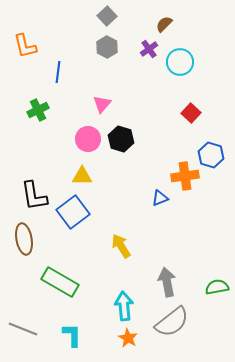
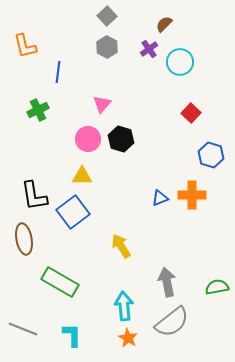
orange cross: moved 7 px right, 19 px down; rotated 8 degrees clockwise
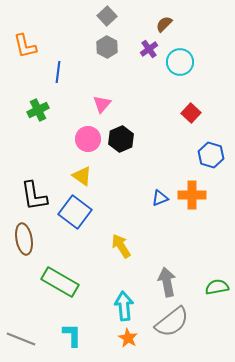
black hexagon: rotated 20 degrees clockwise
yellow triangle: rotated 35 degrees clockwise
blue square: moved 2 px right; rotated 16 degrees counterclockwise
gray line: moved 2 px left, 10 px down
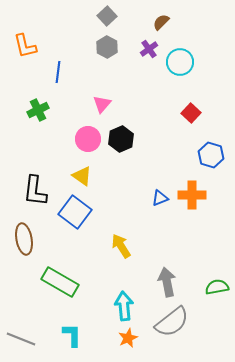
brown semicircle: moved 3 px left, 2 px up
black L-shape: moved 1 px right, 5 px up; rotated 16 degrees clockwise
orange star: rotated 18 degrees clockwise
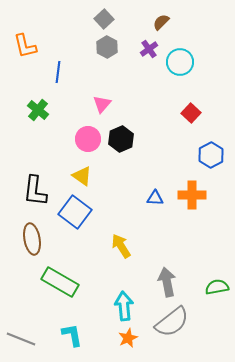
gray square: moved 3 px left, 3 px down
green cross: rotated 25 degrees counterclockwise
blue hexagon: rotated 15 degrees clockwise
blue triangle: moved 5 px left; rotated 24 degrees clockwise
brown ellipse: moved 8 px right
cyan L-shape: rotated 10 degrees counterclockwise
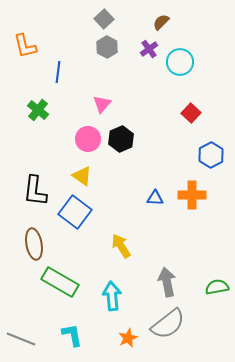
brown ellipse: moved 2 px right, 5 px down
cyan arrow: moved 12 px left, 10 px up
gray semicircle: moved 4 px left, 2 px down
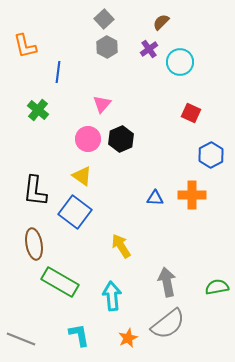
red square: rotated 18 degrees counterclockwise
cyan L-shape: moved 7 px right
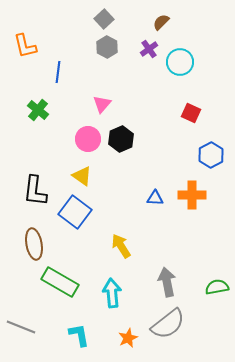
cyan arrow: moved 3 px up
gray line: moved 12 px up
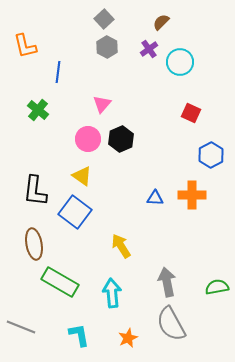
gray semicircle: moved 3 px right; rotated 99 degrees clockwise
